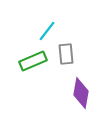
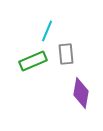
cyan line: rotated 15 degrees counterclockwise
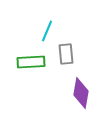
green rectangle: moved 2 px left, 1 px down; rotated 20 degrees clockwise
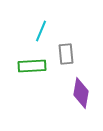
cyan line: moved 6 px left
green rectangle: moved 1 px right, 4 px down
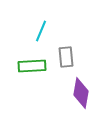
gray rectangle: moved 3 px down
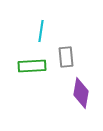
cyan line: rotated 15 degrees counterclockwise
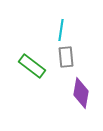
cyan line: moved 20 px right, 1 px up
green rectangle: rotated 40 degrees clockwise
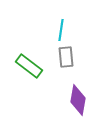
green rectangle: moved 3 px left
purple diamond: moved 3 px left, 7 px down
